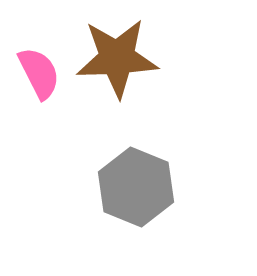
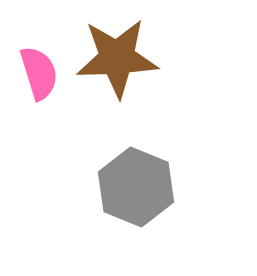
pink semicircle: rotated 10 degrees clockwise
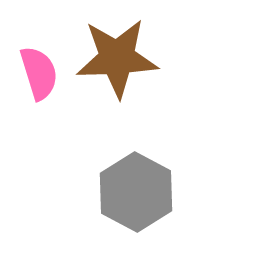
gray hexagon: moved 5 px down; rotated 6 degrees clockwise
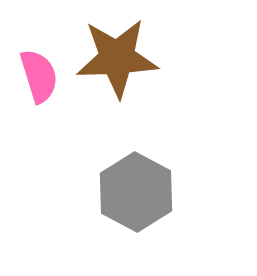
pink semicircle: moved 3 px down
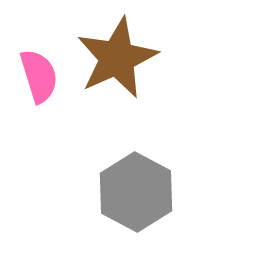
brown star: rotated 22 degrees counterclockwise
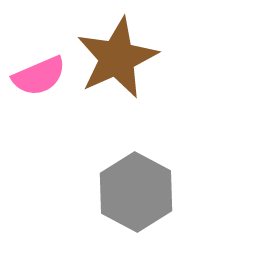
pink semicircle: rotated 84 degrees clockwise
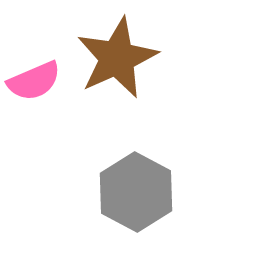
pink semicircle: moved 5 px left, 5 px down
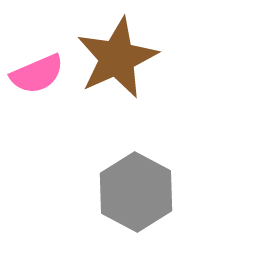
pink semicircle: moved 3 px right, 7 px up
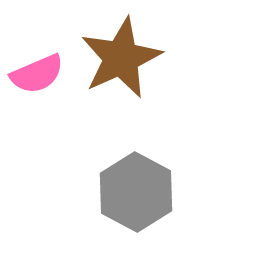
brown star: moved 4 px right
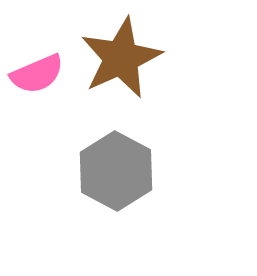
gray hexagon: moved 20 px left, 21 px up
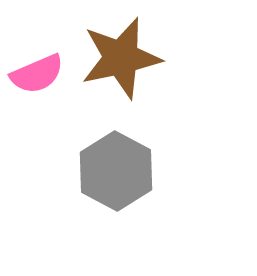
brown star: rotated 12 degrees clockwise
